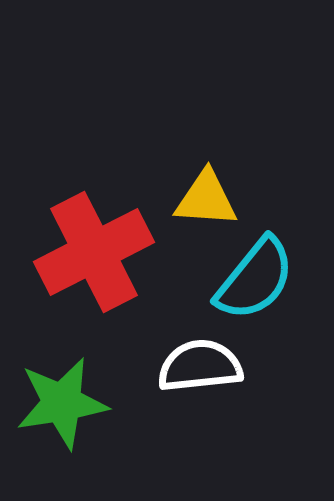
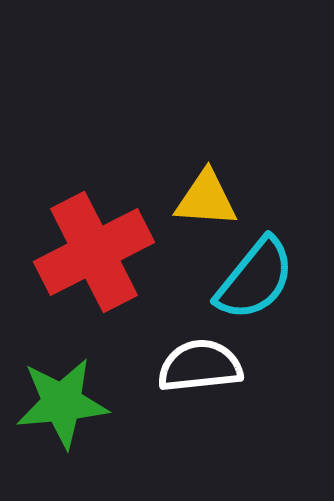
green star: rotated 4 degrees clockwise
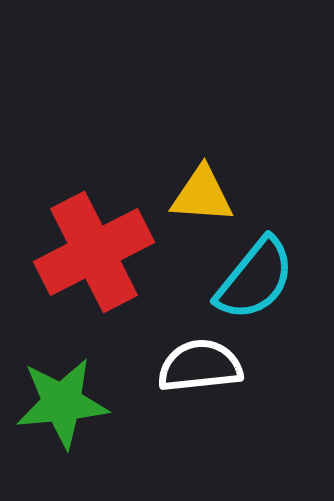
yellow triangle: moved 4 px left, 4 px up
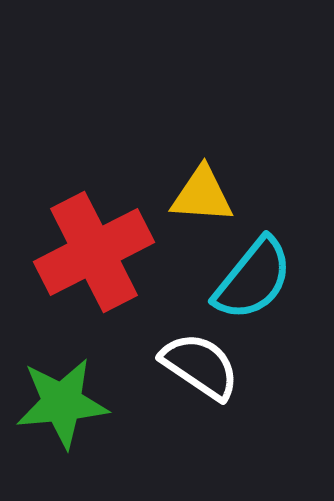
cyan semicircle: moved 2 px left
white semicircle: rotated 40 degrees clockwise
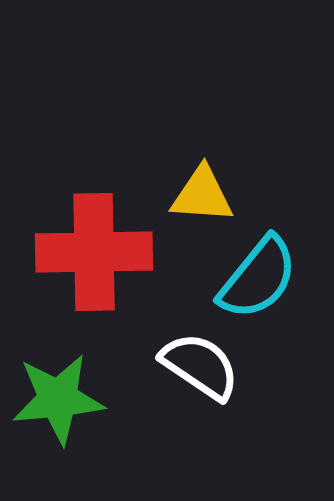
red cross: rotated 26 degrees clockwise
cyan semicircle: moved 5 px right, 1 px up
green star: moved 4 px left, 4 px up
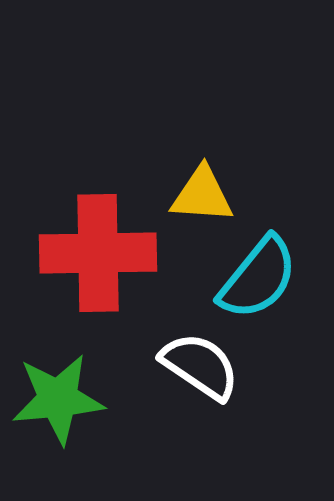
red cross: moved 4 px right, 1 px down
